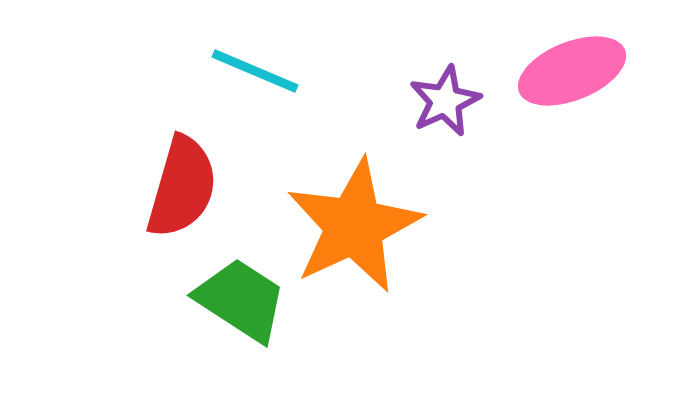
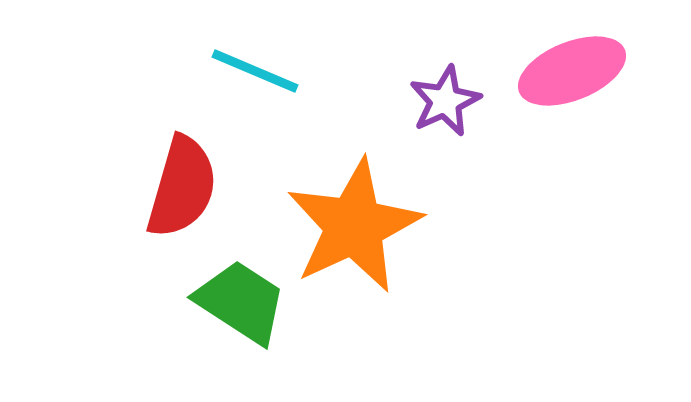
green trapezoid: moved 2 px down
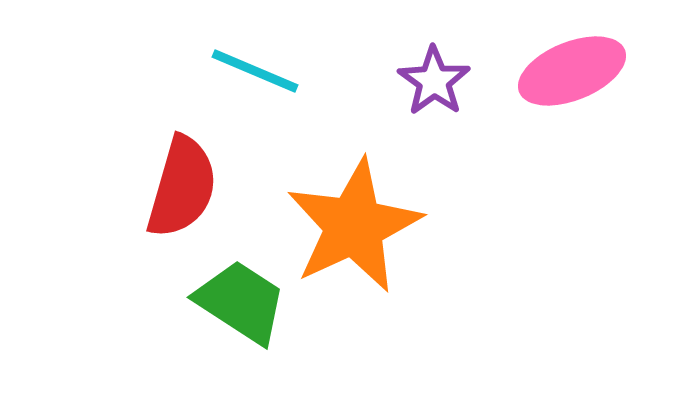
purple star: moved 11 px left, 20 px up; rotated 12 degrees counterclockwise
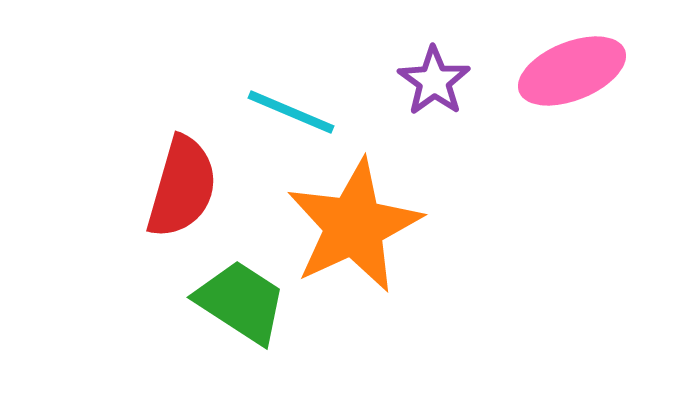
cyan line: moved 36 px right, 41 px down
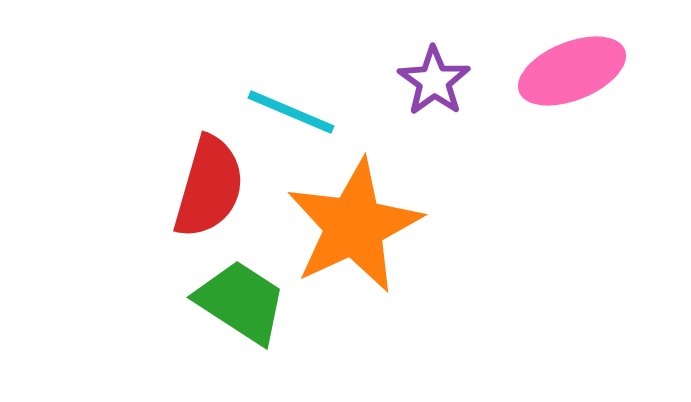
red semicircle: moved 27 px right
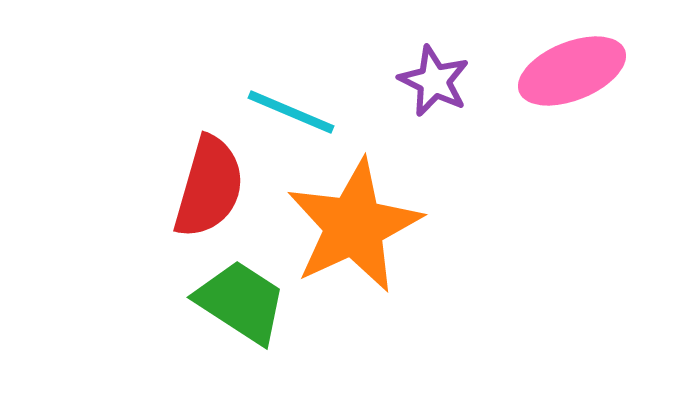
purple star: rotated 10 degrees counterclockwise
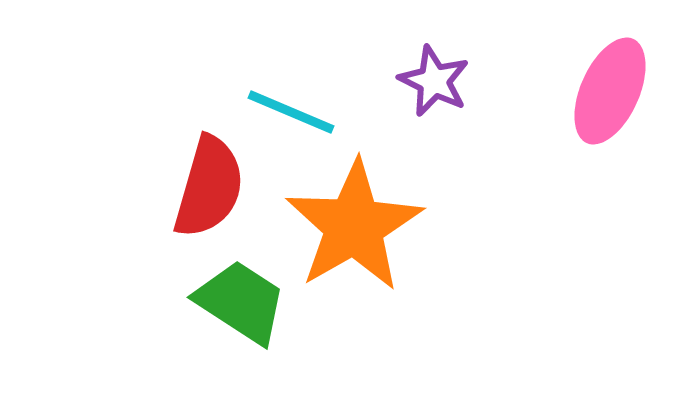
pink ellipse: moved 38 px right, 20 px down; rotated 44 degrees counterclockwise
orange star: rotated 5 degrees counterclockwise
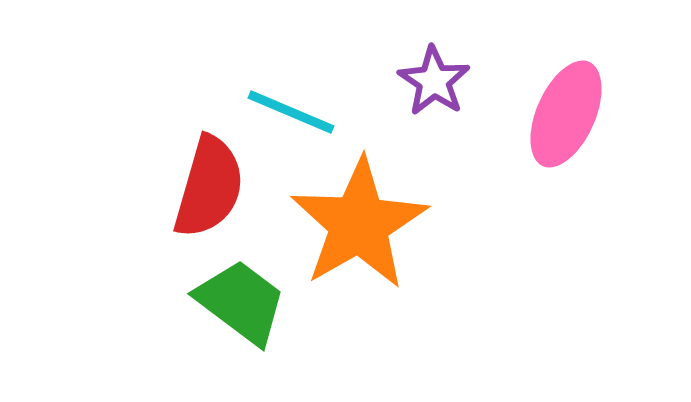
purple star: rotated 8 degrees clockwise
pink ellipse: moved 44 px left, 23 px down
orange star: moved 5 px right, 2 px up
green trapezoid: rotated 4 degrees clockwise
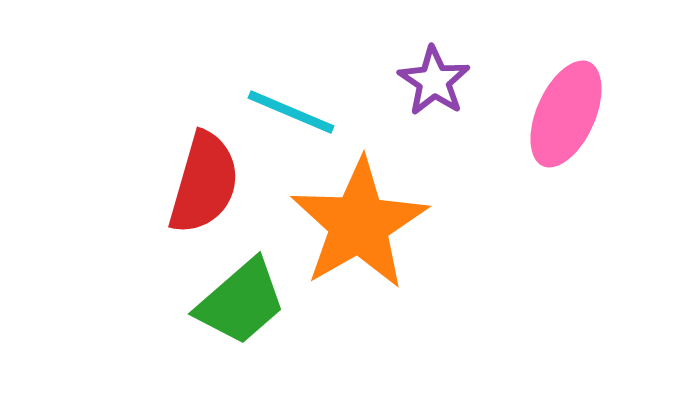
red semicircle: moved 5 px left, 4 px up
green trapezoid: rotated 102 degrees clockwise
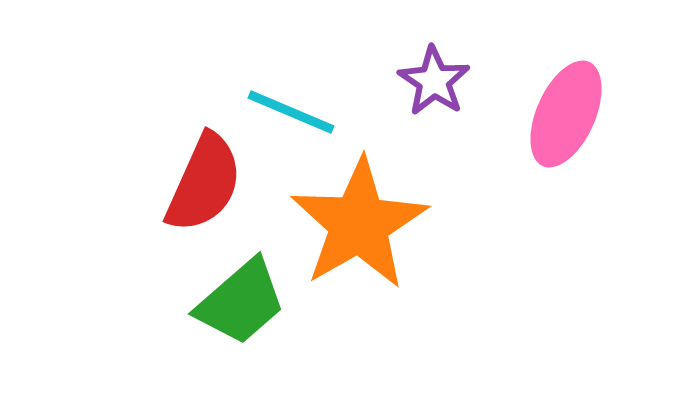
red semicircle: rotated 8 degrees clockwise
